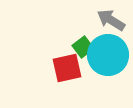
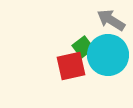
red square: moved 4 px right, 2 px up
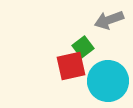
gray arrow: moved 2 px left; rotated 52 degrees counterclockwise
cyan circle: moved 26 px down
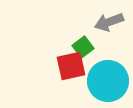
gray arrow: moved 2 px down
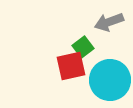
cyan circle: moved 2 px right, 1 px up
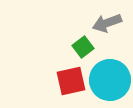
gray arrow: moved 2 px left, 1 px down
red square: moved 15 px down
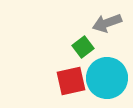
cyan circle: moved 3 px left, 2 px up
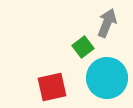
gray arrow: rotated 132 degrees clockwise
red square: moved 19 px left, 6 px down
